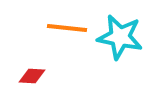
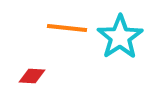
cyan star: rotated 27 degrees clockwise
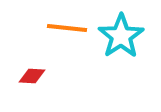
cyan star: moved 1 px right, 1 px up
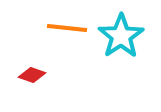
red diamond: moved 1 px up; rotated 16 degrees clockwise
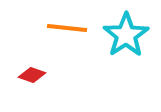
cyan star: moved 5 px right, 1 px up
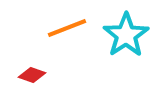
orange line: rotated 27 degrees counterclockwise
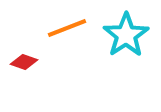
red diamond: moved 8 px left, 13 px up
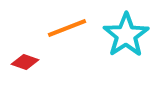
red diamond: moved 1 px right
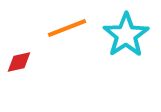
red diamond: moved 6 px left; rotated 32 degrees counterclockwise
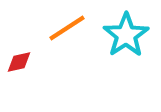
orange line: rotated 12 degrees counterclockwise
